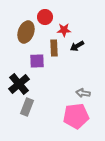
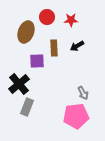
red circle: moved 2 px right
red star: moved 7 px right, 10 px up
gray arrow: rotated 128 degrees counterclockwise
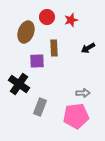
red star: rotated 16 degrees counterclockwise
black arrow: moved 11 px right, 2 px down
black cross: rotated 15 degrees counterclockwise
gray arrow: rotated 64 degrees counterclockwise
gray rectangle: moved 13 px right
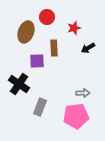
red star: moved 3 px right, 8 px down
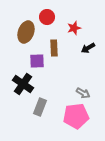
black cross: moved 4 px right
gray arrow: rotated 32 degrees clockwise
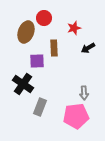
red circle: moved 3 px left, 1 px down
gray arrow: moved 1 px right; rotated 56 degrees clockwise
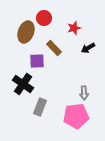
brown rectangle: rotated 42 degrees counterclockwise
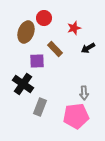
brown rectangle: moved 1 px right, 1 px down
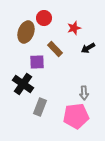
purple square: moved 1 px down
